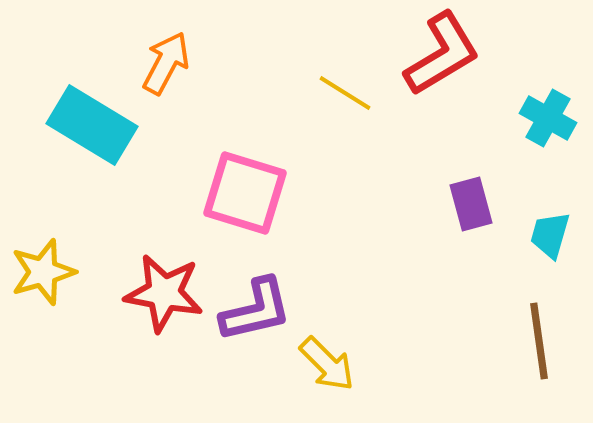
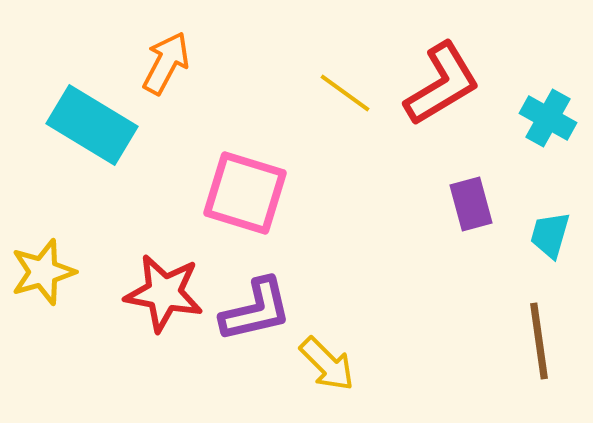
red L-shape: moved 30 px down
yellow line: rotated 4 degrees clockwise
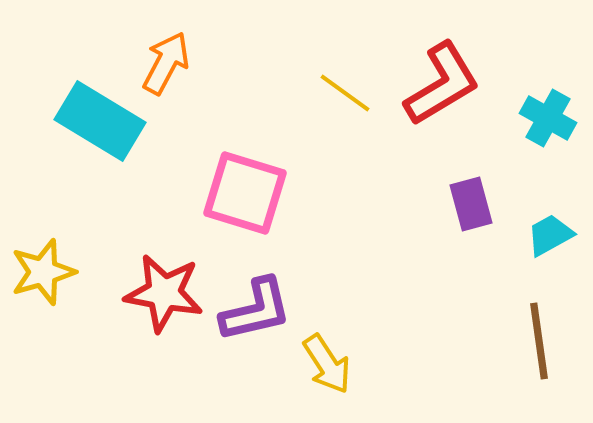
cyan rectangle: moved 8 px right, 4 px up
cyan trapezoid: rotated 45 degrees clockwise
yellow arrow: rotated 12 degrees clockwise
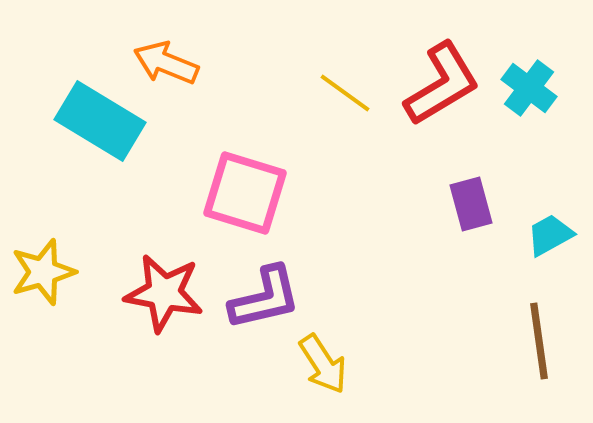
orange arrow: rotated 96 degrees counterclockwise
cyan cross: moved 19 px left, 30 px up; rotated 8 degrees clockwise
purple L-shape: moved 9 px right, 12 px up
yellow arrow: moved 4 px left
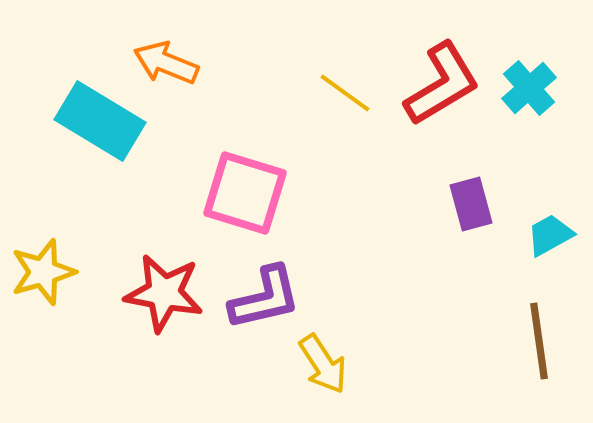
cyan cross: rotated 12 degrees clockwise
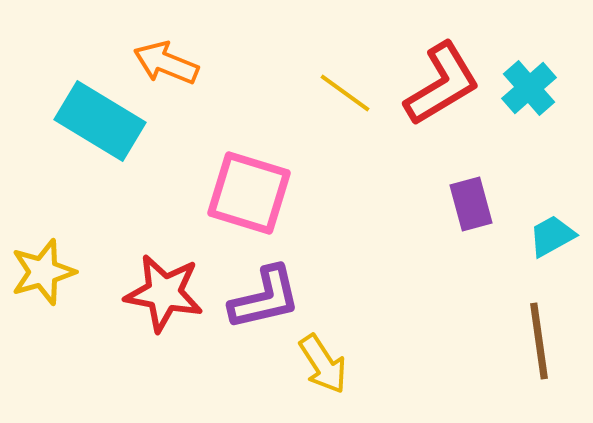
pink square: moved 4 px right
cyan trapezoid: moved 2 px right, 1 px down
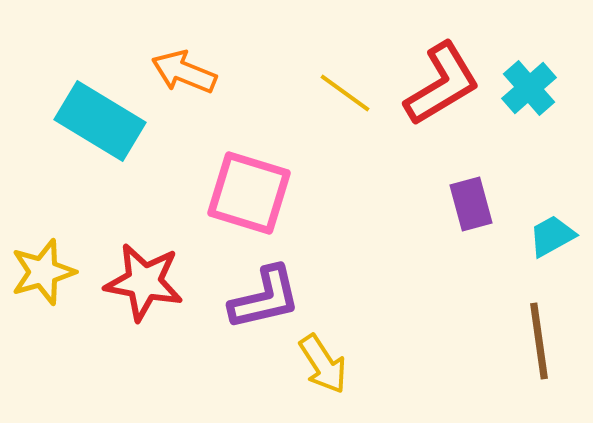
orange arrow: moved 18 px right, 9 px down
red star: moved 20 px left, 11 px up
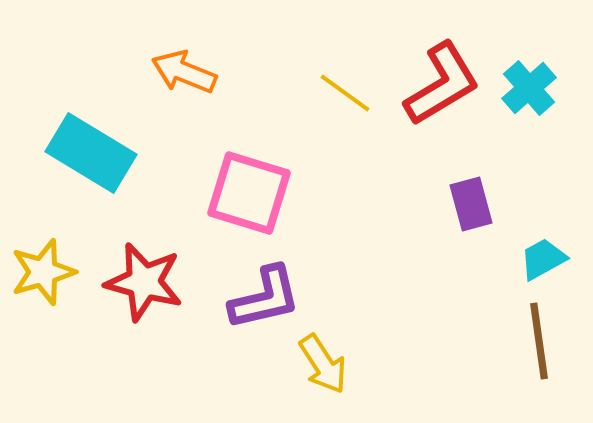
cyan rectangle: moved 9 px left, 32 px down
cyan trapezoid: moved 9 px left, 23 px down
red star: rotated 4 degrees clockwise
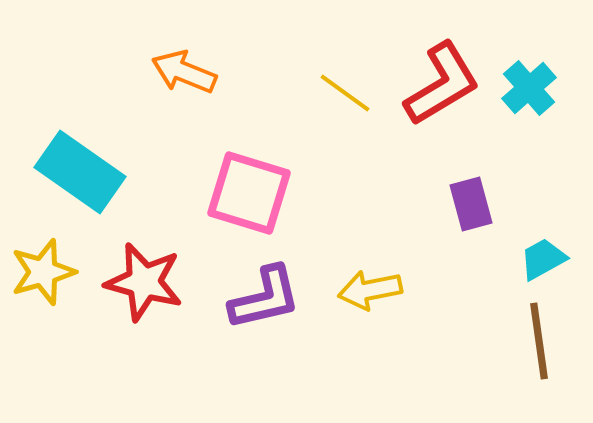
cyan rectangle: moved 11 px left, 19 px down; rotated 4 degrees clockwise
yellow arrow: moved 47 px right, 74 px up; rotated 112 degrees clockwise
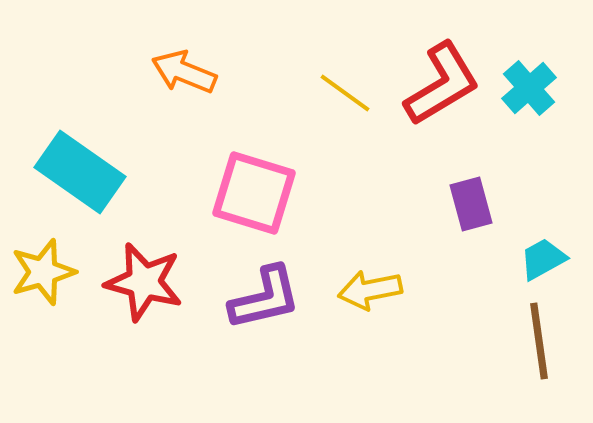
pink square: moved 5 px right
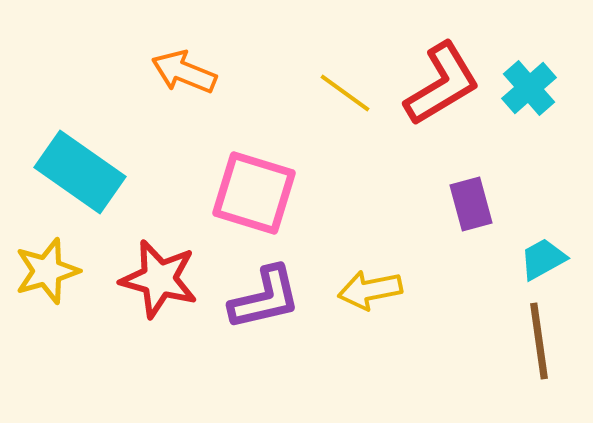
yellow star: moved 4 px right, 1 px up
red star: moved 15 px right, 3 px up
